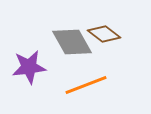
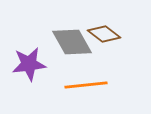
purple star: moved 3 px up
orange line: rotated 15 degrees clockwise
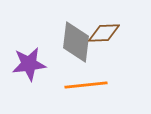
brown diamond: moved 1 px up; rotated 40 degrees counterclockwise
gray diamond: moved 4 px right; rotated 36 degrees clockwise
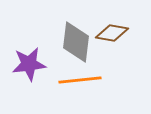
brown diamond: moved 8 px right; rotated 12 degrees clockwise
orange line: moved 6 px left, 5 px up
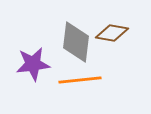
purple star: moved 4 px right
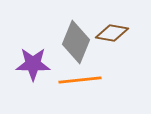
gray diamond: rotated 15 degrees clockwise
purple star: rotated 8 degrees clockwise
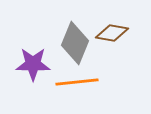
gray diamond: moved 1 px left, 1 px down
orange line: moved 3 px left, 2 px down
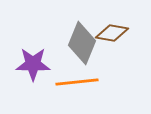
gray diamond: moved 7 px right
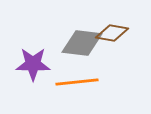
gray diamond: rotated 75 degrees clockwise
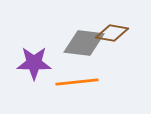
gray diamond: moved 2 px right
purple star: moved 1 px right, 1 px up
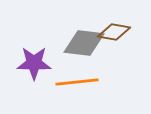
brown diamond: moved 2 px right, 1 px up
